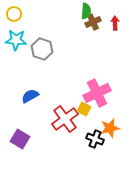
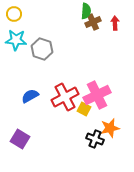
pink cross: moved 2 px down
red cross: moved 22 px up; rotated 8 degrees clockwise
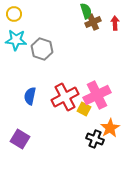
green semicircle: rotated 21 degrees counterclockwise
blue semicircle: rotated 48 degrees counterclockwise
orange star: rotated 18 degrees counterclockwise
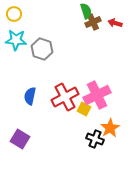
red arrow: rotated 72 degrees counterclockwise
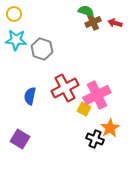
green semicircle: rotated 56 degrees counterclockwise
red cross: moved 9 px up
